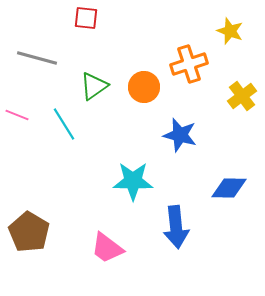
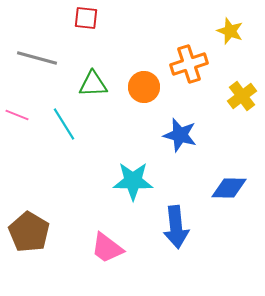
green triangle: moved 1 px left, 2 px up; rotated 32 degrees clockwise
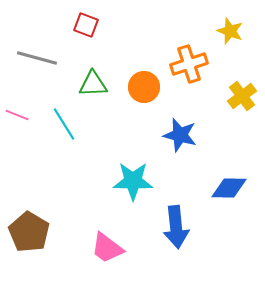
red square: moved 7 px down; rotated 15 degrees clockwise
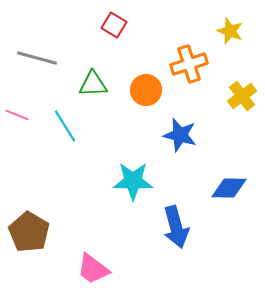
red square: moved 28 px right; rotated 10 degrees clockwise
orange circle: moved 2 px right, 3 px down
cyan line: moved 1 px right, 2 px down
blue arrow: rotated 9 degrees counterclockwise
pink trapezoid: moved 14 px left, 21 px down
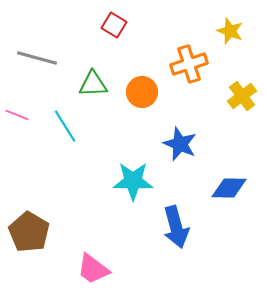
orange circle: moved 4 px left, 2 px down
blue star: moved 9 px down; rotated 8 degrees clockwise
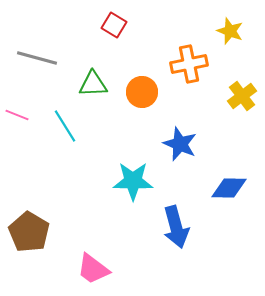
orange cross: rotated 6 degrees clockwise
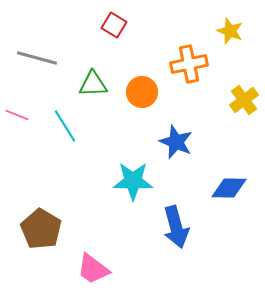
yellow cross: moved 2 px right, 4 px down
blue star: moved 4 px left, 2 px up
brown pentagon: moved 12 px right, 3 px up
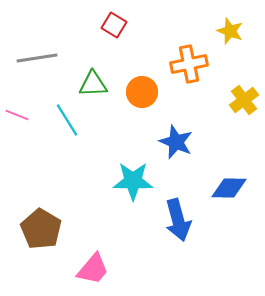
gray line: rotated 24 degrees counterclockwise
cyan line: moved 2 px right, 6 px up
blue arrow: moved 2 px right, 7 px up
pink trapezoid: rotated 87 degrees counterclockwise
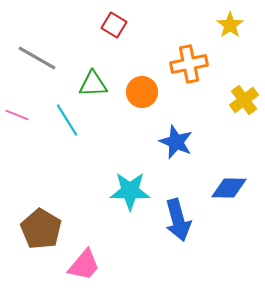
yellow star: moved 6 px up; rotated 16 degrees clockwise
gray line: rotated 39 degrees clockwise
cyan star: moved 3 px left, 10 px down
pink trapezoid: moved 9 px left, 4 px up
